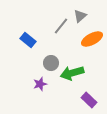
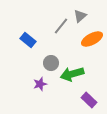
green arrow: moved 1 px down
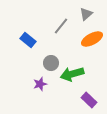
gray triangle: moved 6 px right, 2 px up
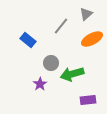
purple star: rotated 16 degrees counterclockwise
purple rectangle: moved 1 px left; rotated 49 degrees counterclockwise
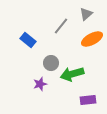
purple star: rotated 16 degrees clockwise
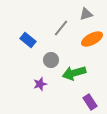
gray triangle: rotated 24 degrees clockwise
gray line: moved 2 px down
gray circle: moved 3 px up
green arrow: moved 2 px right, 1 px up
purple rectangle: moved 2 px right, 2 px down; rotated 63 degrees clockwise
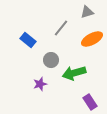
gray triangle: moved 1 px right, 2 px up
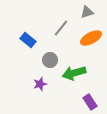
orange ellipse: moved 1 px left, 1 px up
gray circle: moved 1 px left
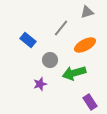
orange ellipse: moved 6 px left, 7 px down
